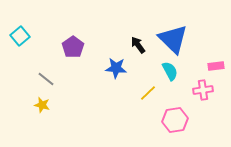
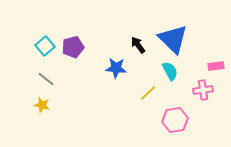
cyan square: moved 25 px right, 10 px down
purple pentagon: rotated 20 degrees clockwise
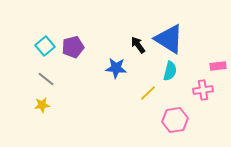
blue triangle: moved 4 px left; rotated 12 degrees counterclockwise
pink rectangle: moved 2 px right
cyan semicircle: rotated 42 degrees clockwise
yellow star: rotated 21 degrees counterclockwise
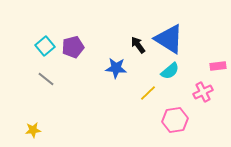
cyan semicircle: rotated 36 degrees clockwise
pink cross: moved 2 px down; rotated 18 degrees counterclockwise
yellow star: moved 9 px left, 25 px down
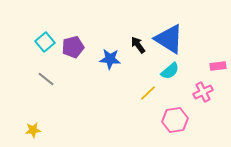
cyan square: moved 4 px up
blue star: moved 6 px left, 9 px up
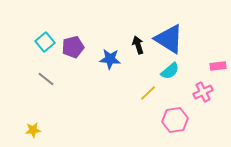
black arrow: rotated 18 degrees clockwise
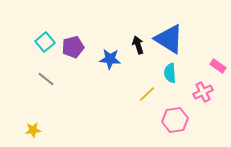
pink rectangle: rotated 42 degrees clockwise
cyan semicircle: moved 2 px down; rotated 126 degrees clockwise
yellow line: moved 1 px left, 1 px down
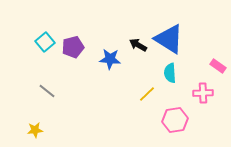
black arrow: rotated 42 degrees counterclockwise
gray line: moved 1 px right, 12 px down
pink cross: moved 1 px down; rotated 24 degrees clockwise
yellow star: moved 2 px right
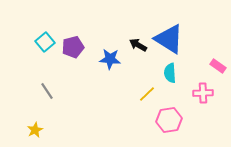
gray line: rotated 18 degrees clockwise
pink hexagon: moved 6 px left
yellow star: rotated 21 degrees counterclockwise
